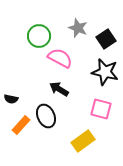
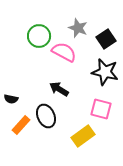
pink semicircle: moved 4 px right, 6 px up
yellow rectangle: moved 5 px up
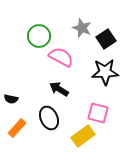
gray star: moved 4 px right
pink semicircle: moved 3 px left, 5 px down
black star: rotated 16 degrees counterclockwise
pink square: moved 3 px left, 4 px down
black ellipse: moved 3 px right, 2 px down
orange rectangle: moved 4 px left, 3 px down
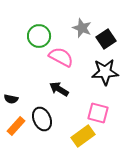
black ellipse: moved 7 px left, 1 px down
orange rectangle: moved 1 px left, 2 px up
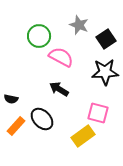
gray star: moved 3 px left, 3 px up
black ellipse: rotated 20 degrees counterclockwise
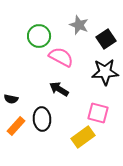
black ellipse: rotated 40 degrees clockwise
yellow rectangle: moved 1 px down
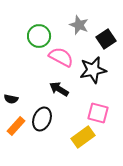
black star: moved 12 px left, 2 px up; rotated 8 degrees counterclockwise
black ellipse: rotated 25 degrees clockwise
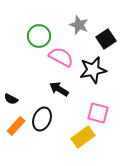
black semicircle: rotated 16 degrees clockwise
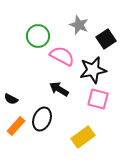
green circle: moved 1 px left
pink semicircle: moved 1 px right, 1 px up
pink square: moved 14 px up
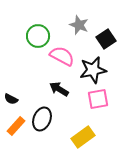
pink square: rotated 25 degrees counterclockwise
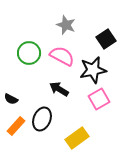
gray star: moved 13 px left
green circle: moved 9 px left, 17 px down
pink square: moved 1 px right; rotated 20 degrees counterclockwise
yellow rectangle: moved 6 px left, 1 px down
